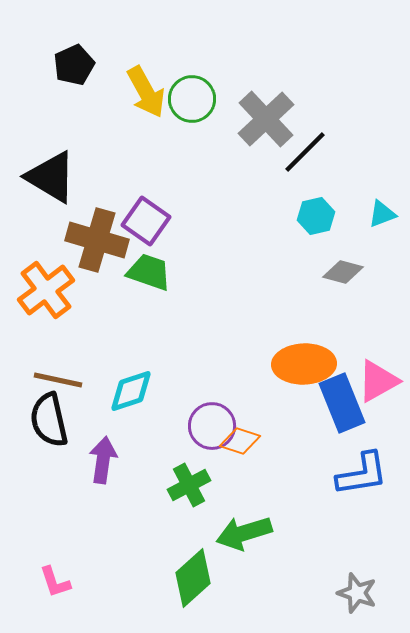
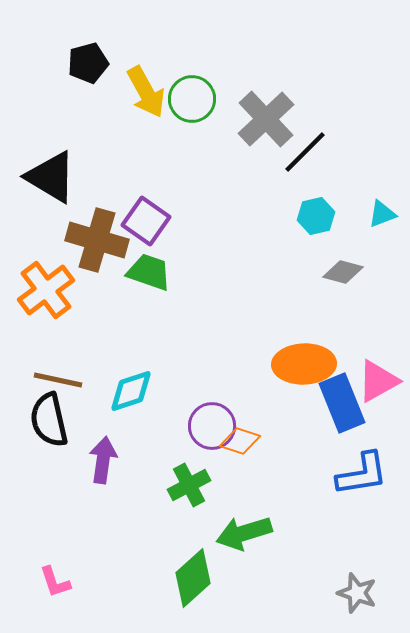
black pentagon: moved 14 px right, 2 px up; rotated 9 degrees clockwise
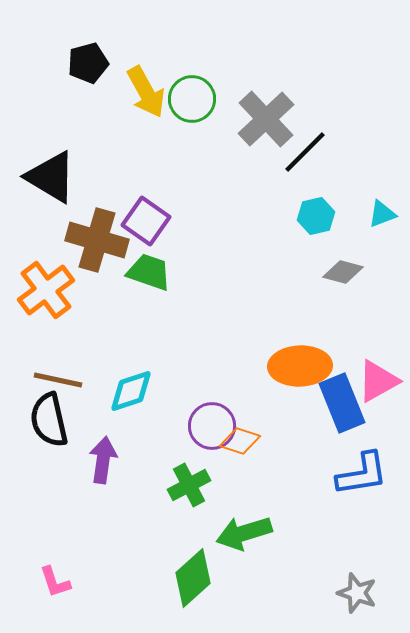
orange ellipse: moved 4 px left, 2 px down
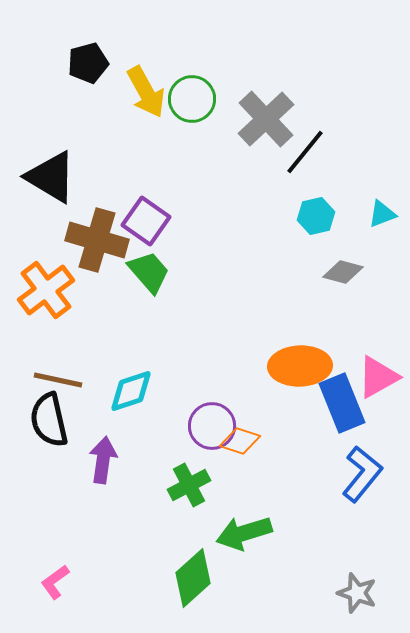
black line: rotated 6 degrees counterclockwise
green trapezoid: rotated 30 degrees clockwise
pink triangle: moved 4 px up
blue L-shape: rotated 42 degrees counterclockwise
pink L-shape: rotated 72 degrees clockwise
